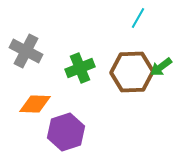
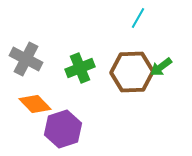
gray cross: moved 8 px down
orange diamond: rotated 44 degrees clockwise
purple hexagon: moved 3 px left, 3 px up
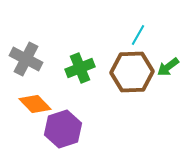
cyan line: moved 17 px down
green arrow: moved 7 px right
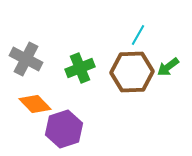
purple hexagon: moved 1 px right
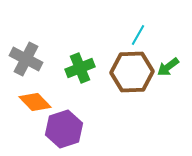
orange diamond: moved 2 px up
